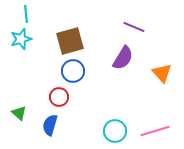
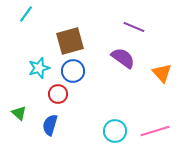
cyan line: rotated 42 degrees clockwise
cyan star: moved 18 px right, 29 px down
purple semicircle: rotated 85 degrees counterclockwise
red circle: moved 1 px left, 3 px up
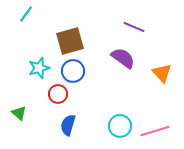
blue semicircle: moved 18 px right
cyan circle: moved 5 px right, 5 px up
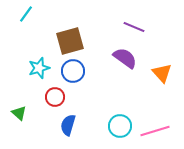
purple semicircle: moved 2 px right
red circle: moved 3 px left, 3 px down
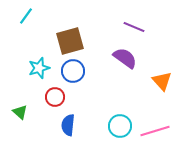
cyan line: moved 2 px down
orange triangle: moved 8 px down
green triangle: moved 1 px right, 1 px up
blue semicircle: rotated 10 degrees counterclockwise
